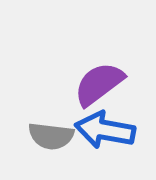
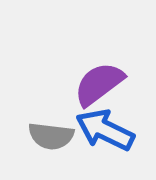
blue arrow: rotated 16 degrees clockwise
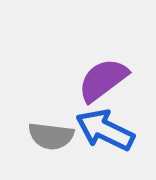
purple semicircle: moved 4 px right, 4 px up
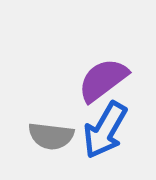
blue arrow: rotated 86 degrees counterclockwise
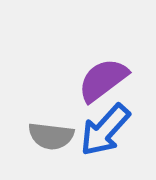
blue arrow: rotated 12 degrees clockwise
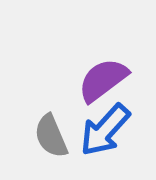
gray semicircle: rotated 60 degrees clockwise
